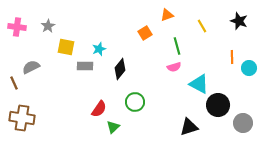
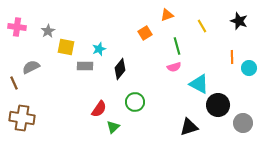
gray star: moved 5 px down
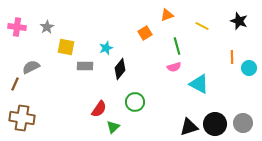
yellow line: rotated 32 degrees counterclockwise
gray star: moved 1 px left, 4 px up
cyan star: moved 7 px right, 1 px up
brown line: moved 1 px right, 1 px down; rotated 48 degrees clockwise
black circle: moved 3 px left, 19 px down
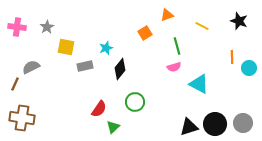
gray rectangle: rotated 14 degrees counterclockwise
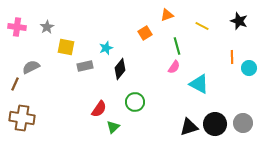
pink semicircle: rotated 40 degrees counterclockwise
